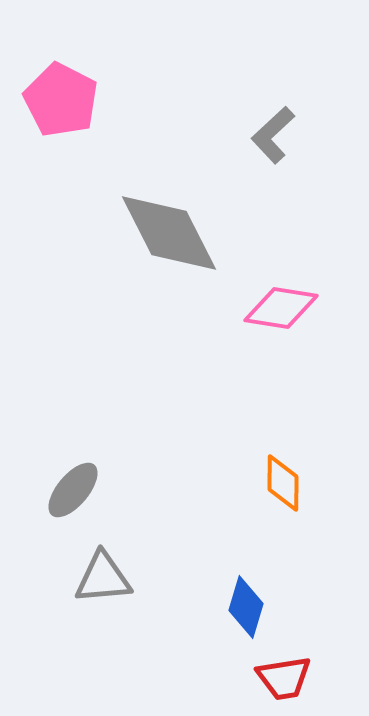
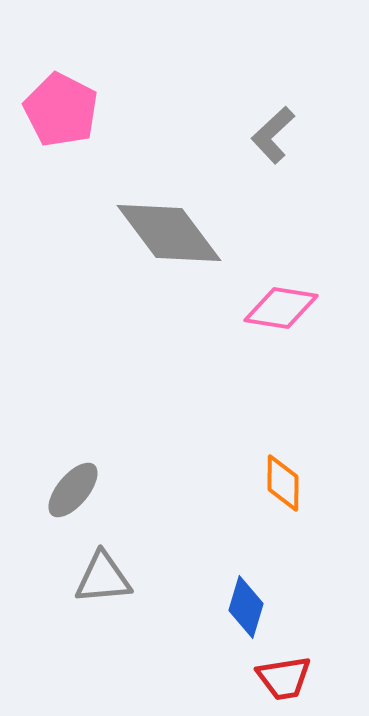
pink pentagon: moved 10 px down
gray diamond: rotated 10 degrees counterclockwise
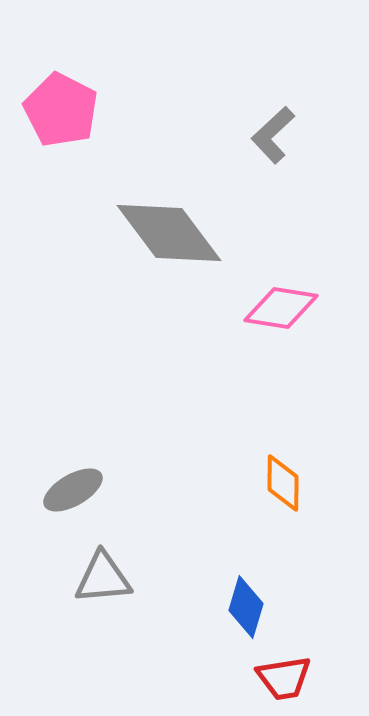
gray ellipse: rotated 20 degrees clockwise
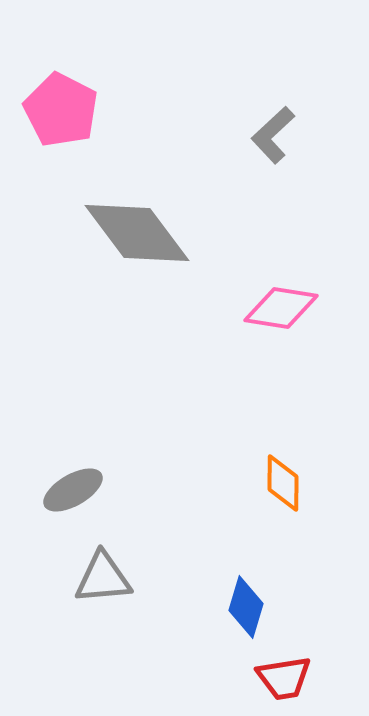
gray diamond: moved 32 px left
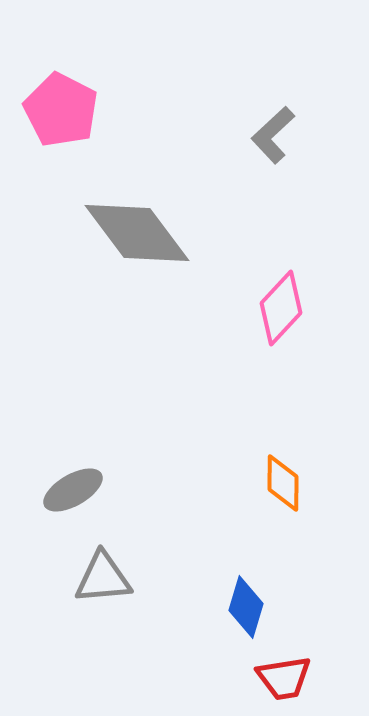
pink diamond: rotated 56 degrees counterclockwise
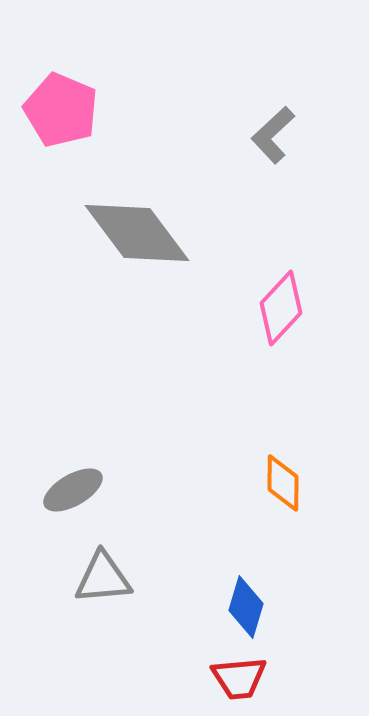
pink pentagon: rotated 4 degrees counterclockwise
red trapezoid: moved 45 px left; rotated 4 degrees clockwise
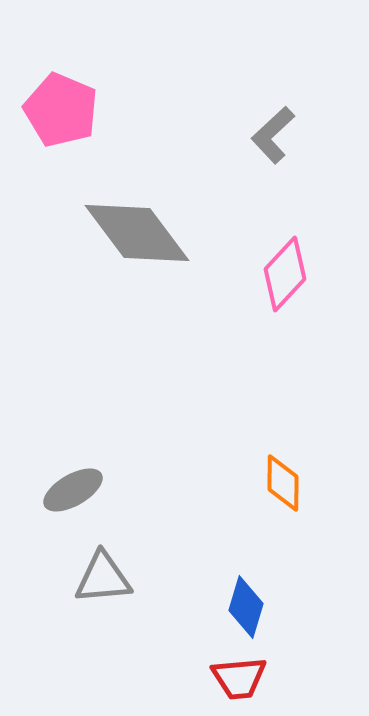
pink diamond: moved 4 px right, 34 px up
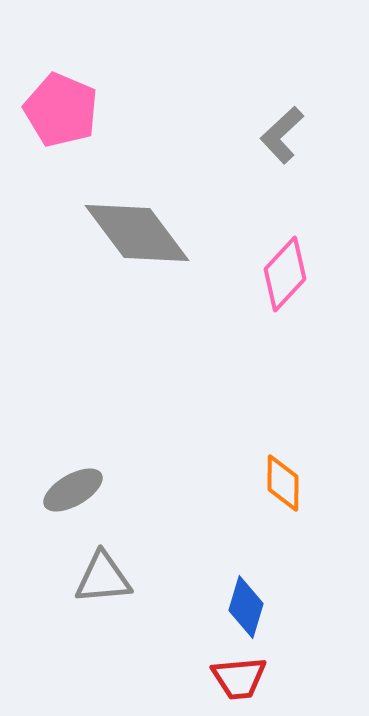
gray L-shape: moved 9 px right
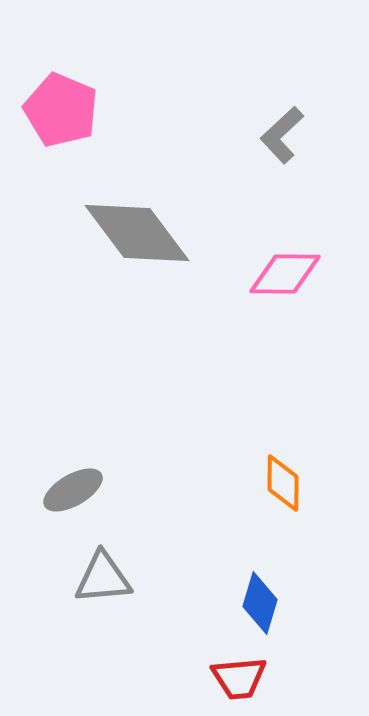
pink diamond: rotated 48 degrees clockwise
blue diamond: moved 14 px right, 4 px up
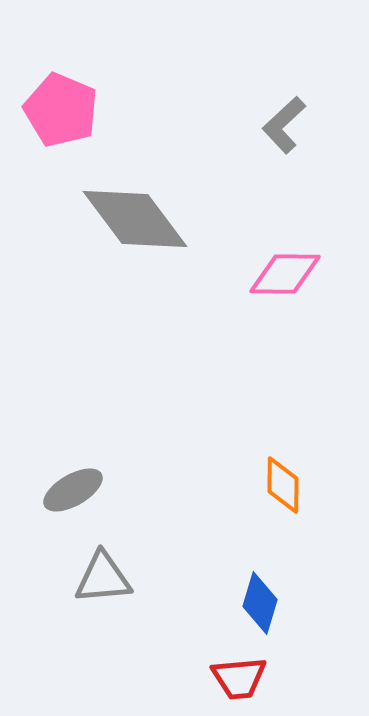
gray L-shape: moved 2 px right, 10 px up
gray diamond: moved 2 px left, 14 px up
orange diamond: moved 2 px down
